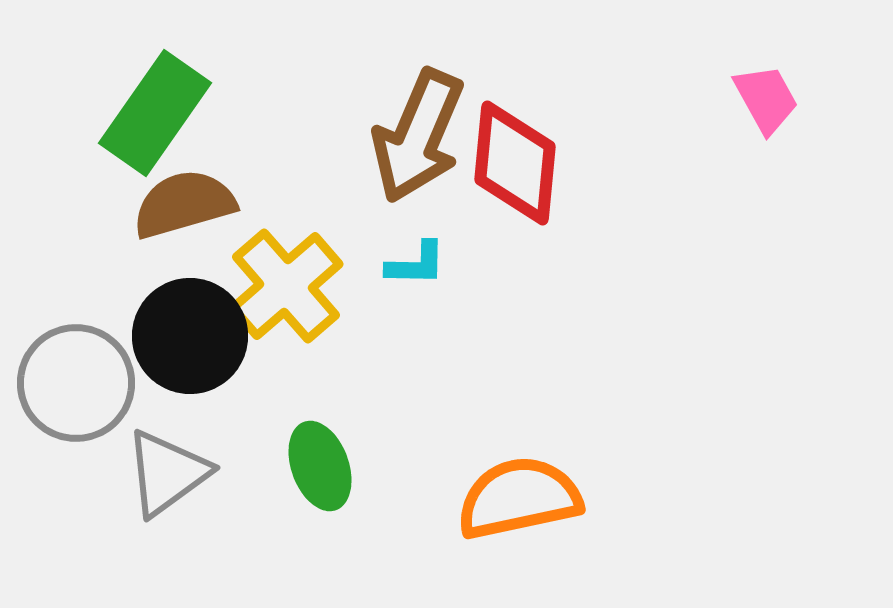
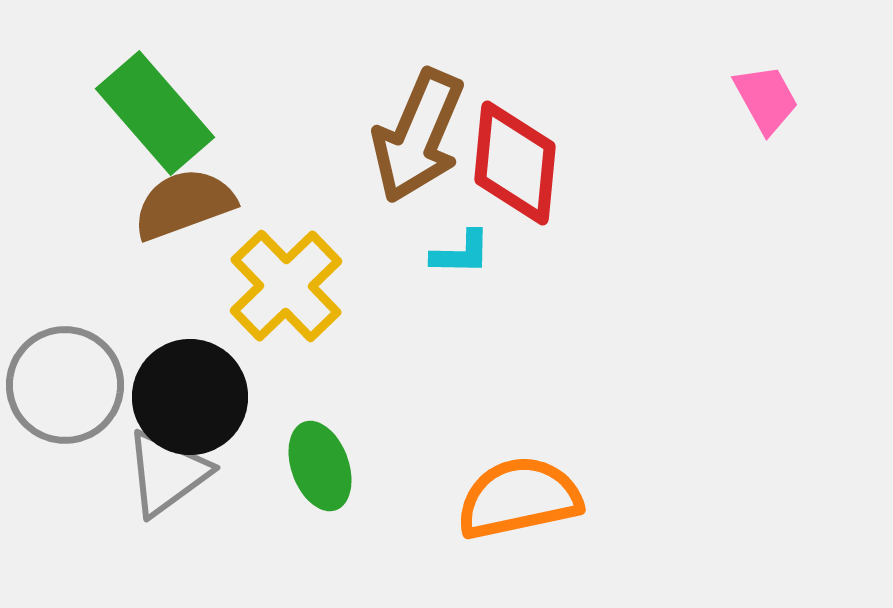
green rectangle: rotated 76 degrees counterclockwise
brown semicircle: rotated 4 degrees counterclockwise
cyan L-shape: moved 45 px right, 11 px up
yellow cross: rotated 3 degrees counterclockwise
black circle: moved 61 px down
gray circle: moved 11 px left, 2 px down
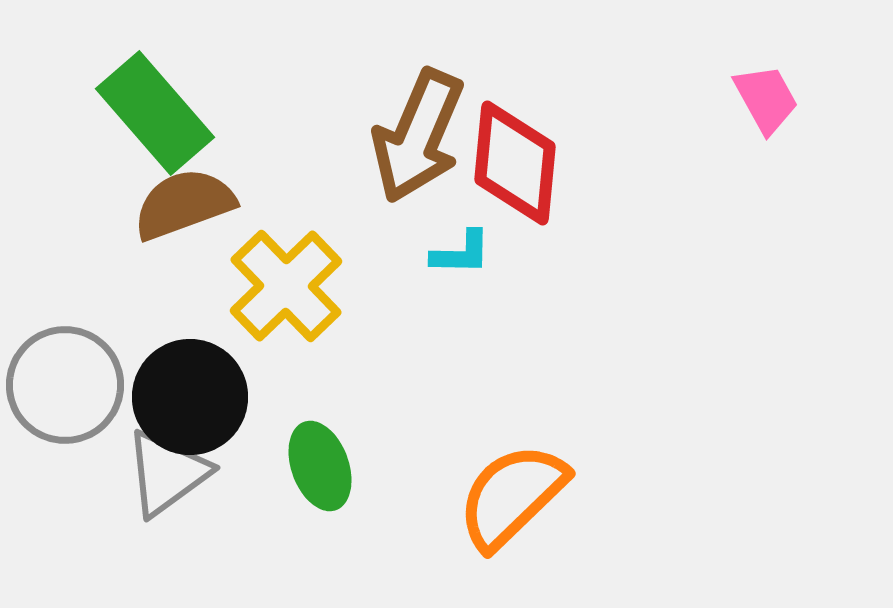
orange semicircle: moved 7 px left, 2 px up; rotated 32 degrees counterclockwise
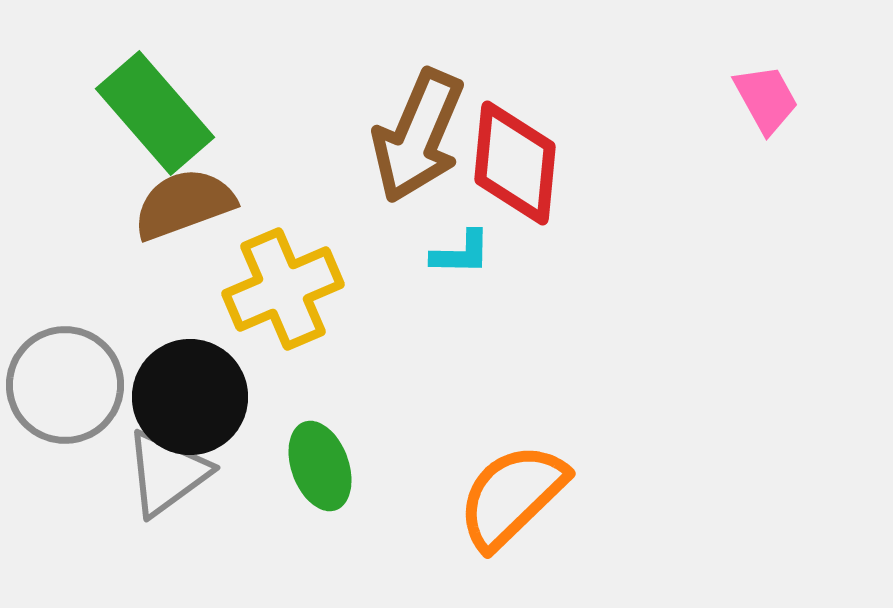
yellow cross: moved 3 px left, 3 px down; rotated 21 degrees clockwise
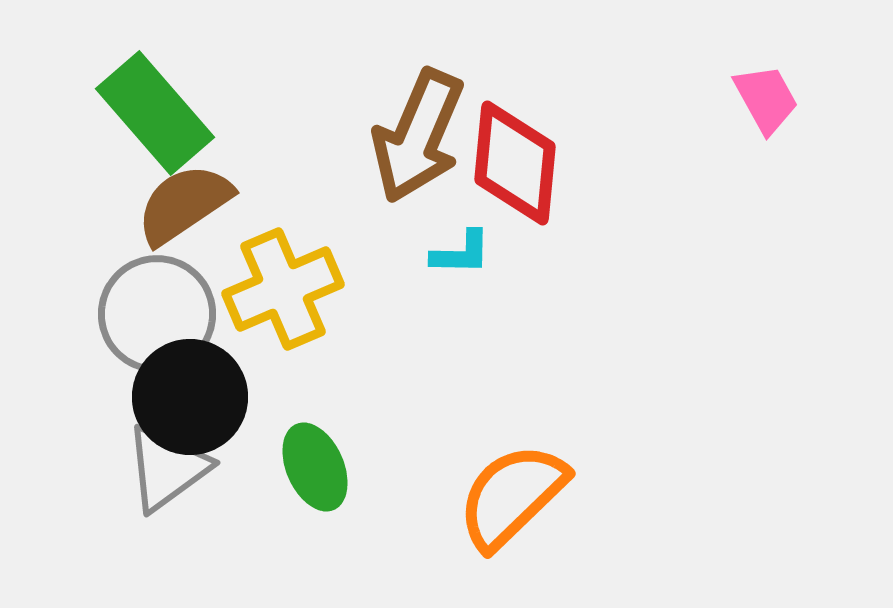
brown semicircle: rotated 14 degrees counterclockwise
gray circle: moved 92 px right, 71 px up
green ellipse: moved 5 px left, 1 px down; rotated 4 degrees counterclockwise
gray triangle: moved 5 px up
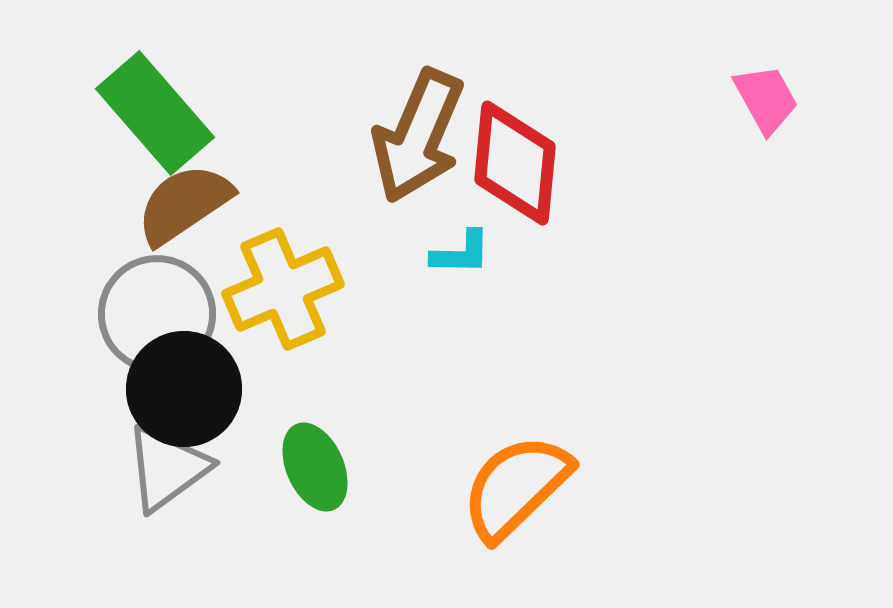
black circle: moved 6 px left, 8 px up
orange semicircle: moved 4 px right, 9 px up
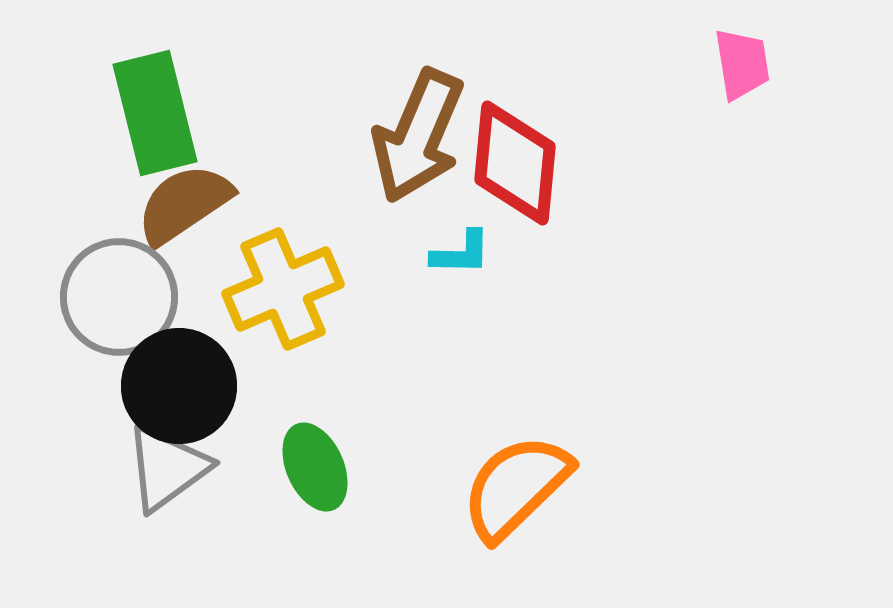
pink trapezoid: moved 24 px left, 35 px up; rotated 20 degrees clockwise
green rectangle: rotated 27 degrees clockwise
gray circle: moved 38 px left, 17 px up
black circle: moved 5 px left, 3 px up
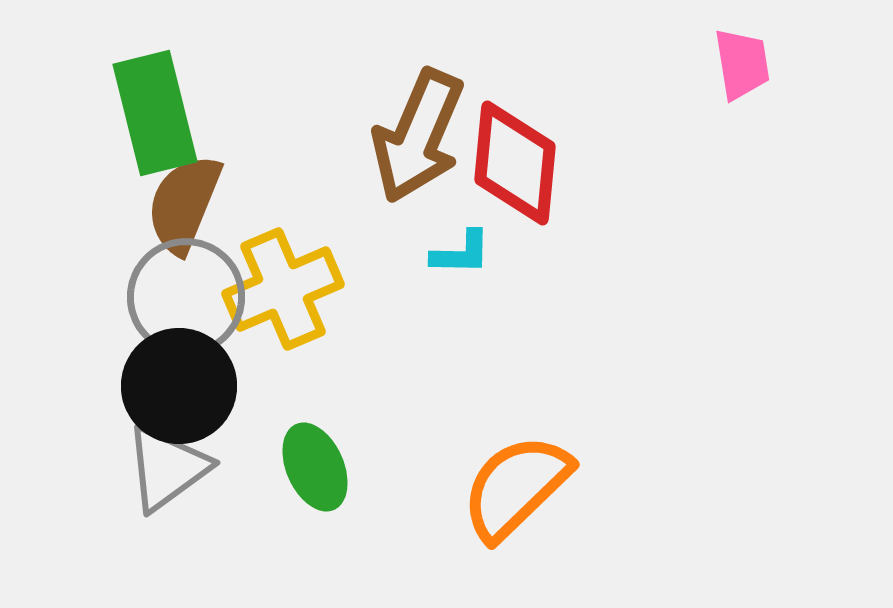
brown semicircle: rotated 34 degrees counterclockwise
gray circle: moved 67 px right
